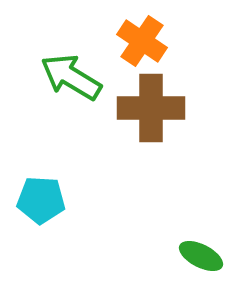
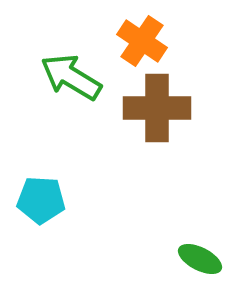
brown cross: moved 6 px right
green ellipse: moved 1 px left, 3 px down
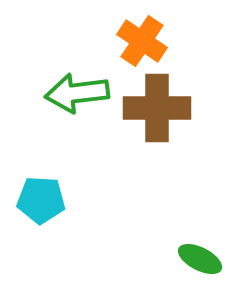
green arrow: moved 6 px right, 16 px down; rotated 38 degrees counterclockwise
